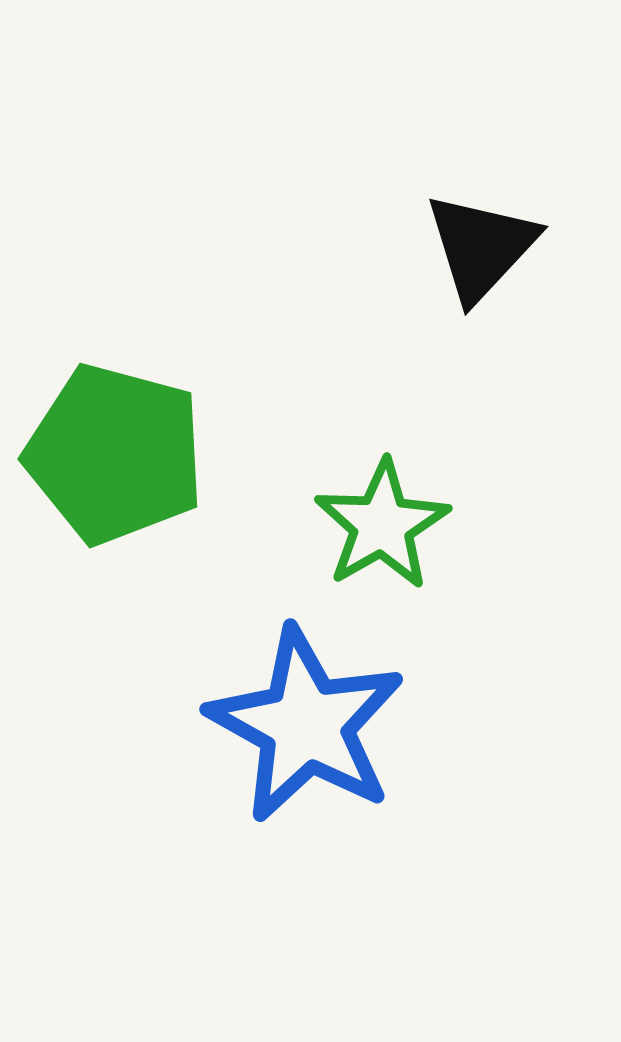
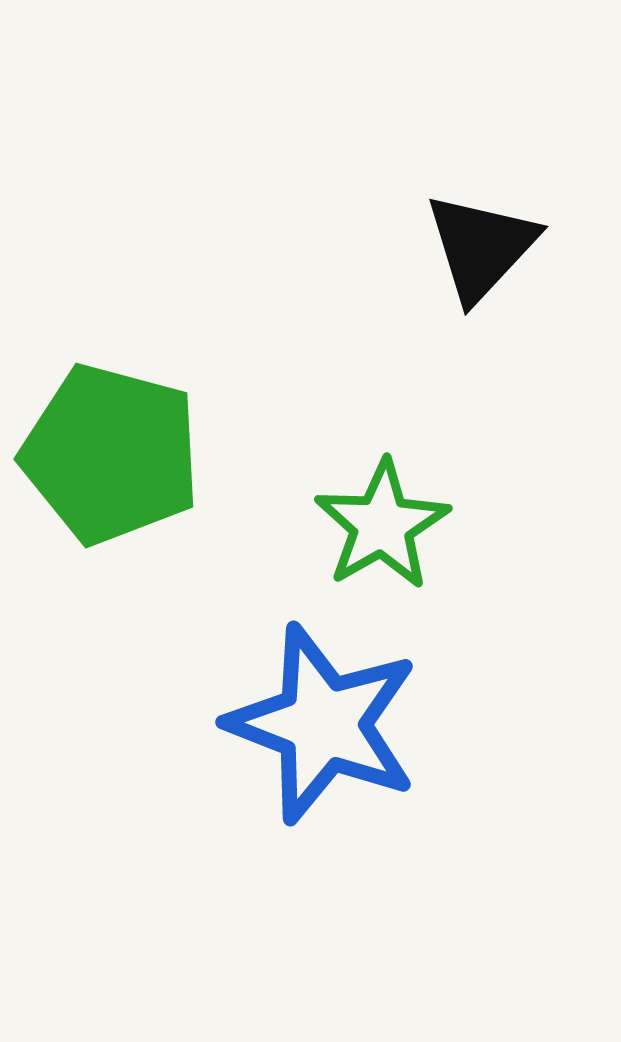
green pentagon: moved 4 px left
blue star: moved 17 px right, 1 px up; rotated 8 degrees counterclockwise
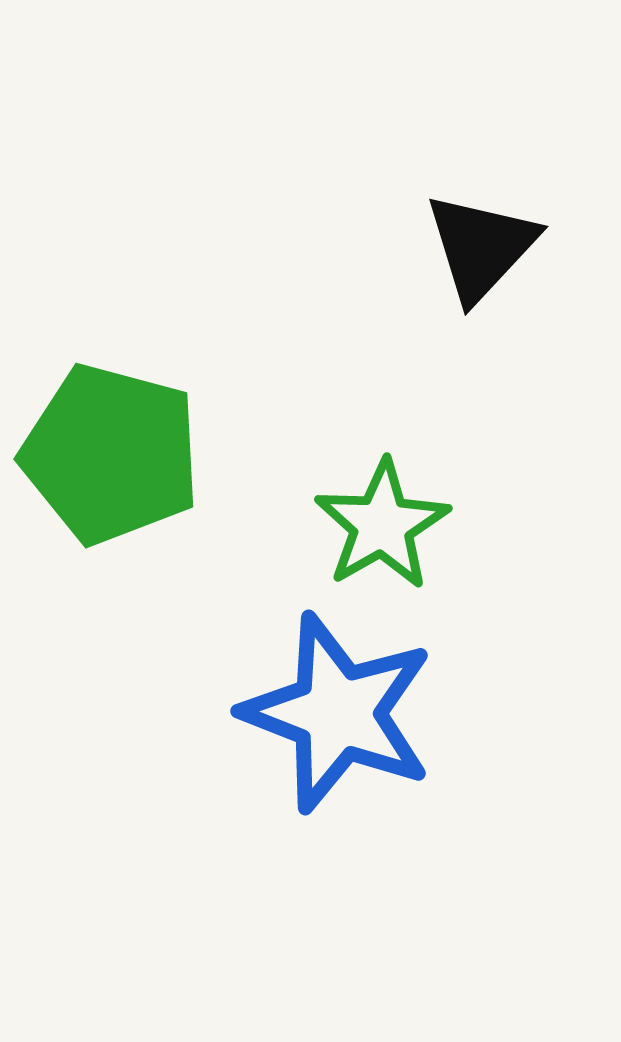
blue star: moved 15 px right, 11 px up
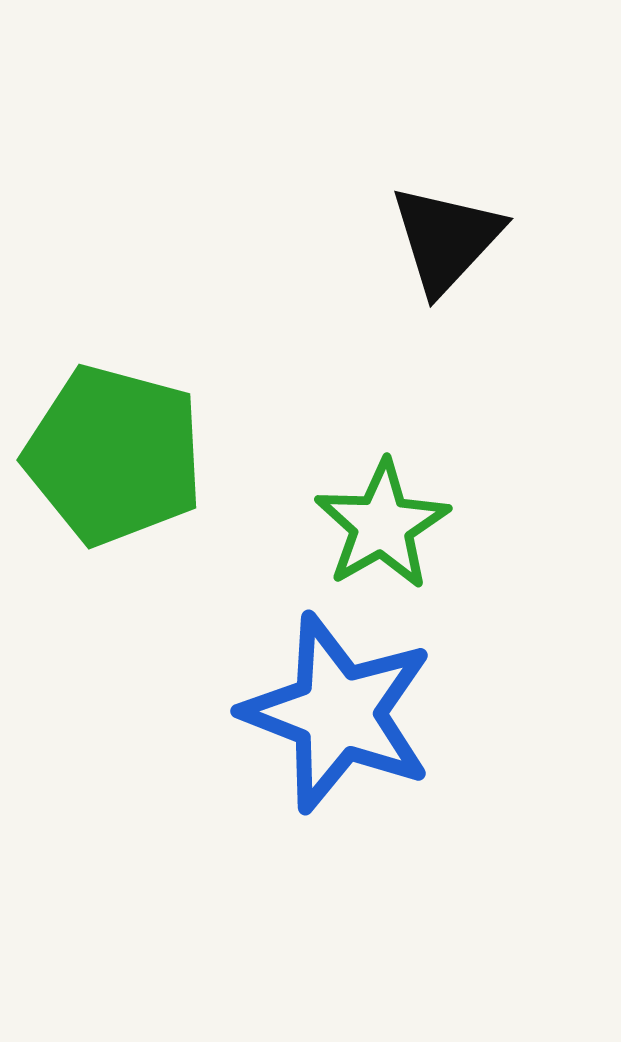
black triangle: moved 35 px left, 8 px up
green pentagon: moved 3 px right, 1 px down
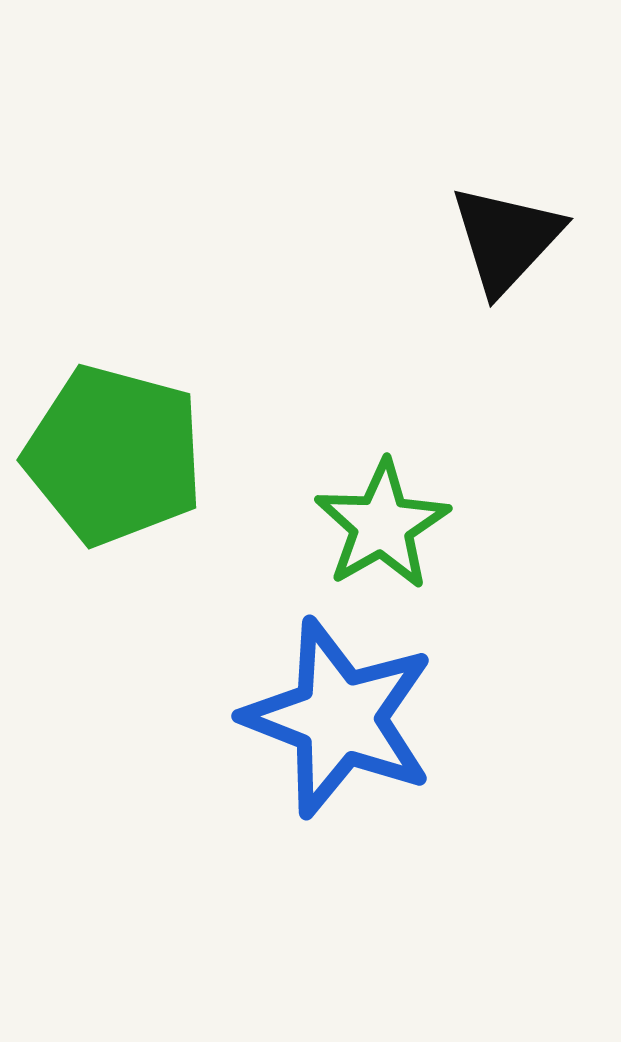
black triangle: moved 60 px right
blue star: moved 1 px right, 5 px down
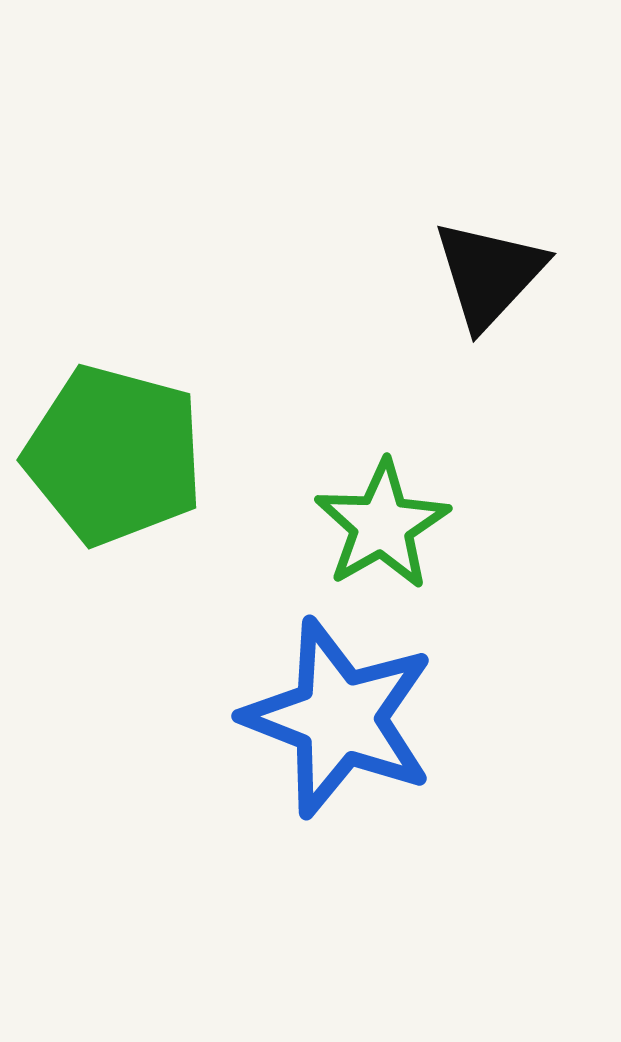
black triangle: moved 17 px left, 35 px down
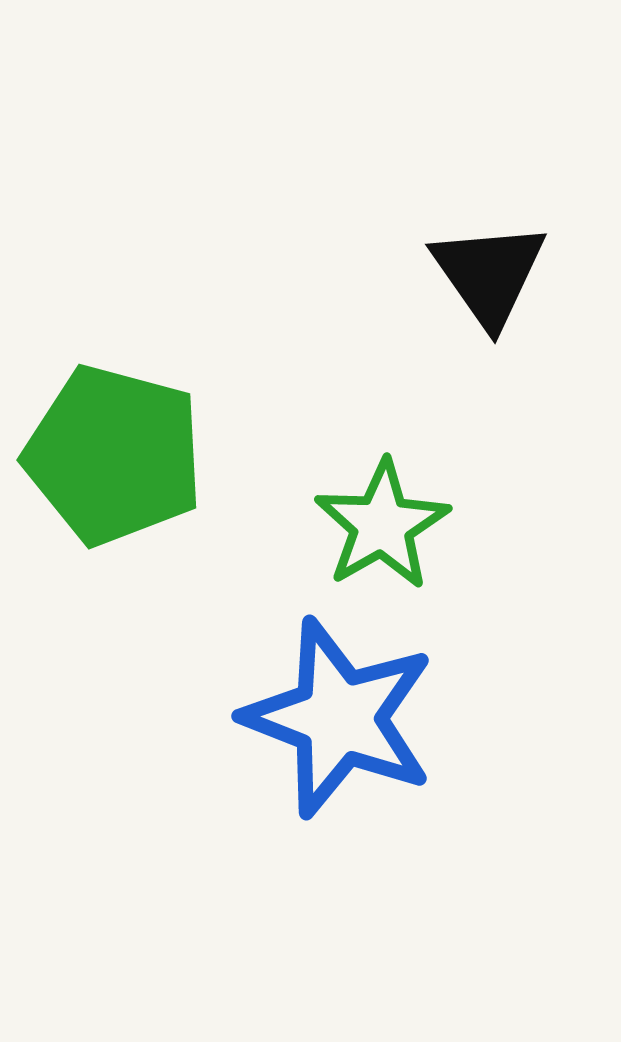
black triangle: rotated 18 degrees counterclockwise
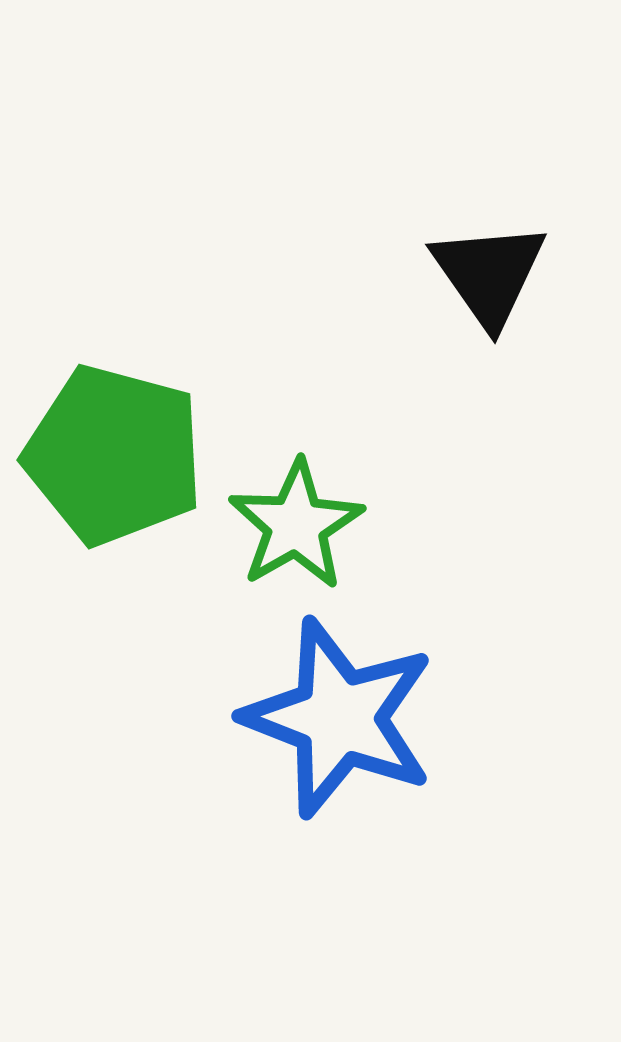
green star: moved 86 px left
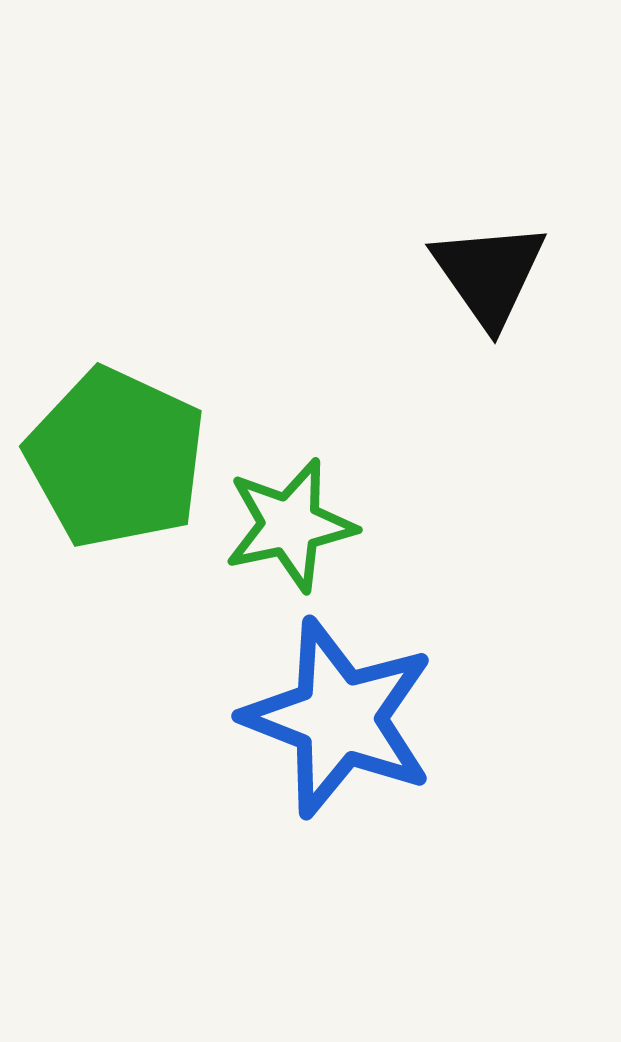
green pentagon: moved 2 px right, 3 px down; rotated 10 degrees clockwise
green star: moved 6 px left; rotated 18 degrees clockwise
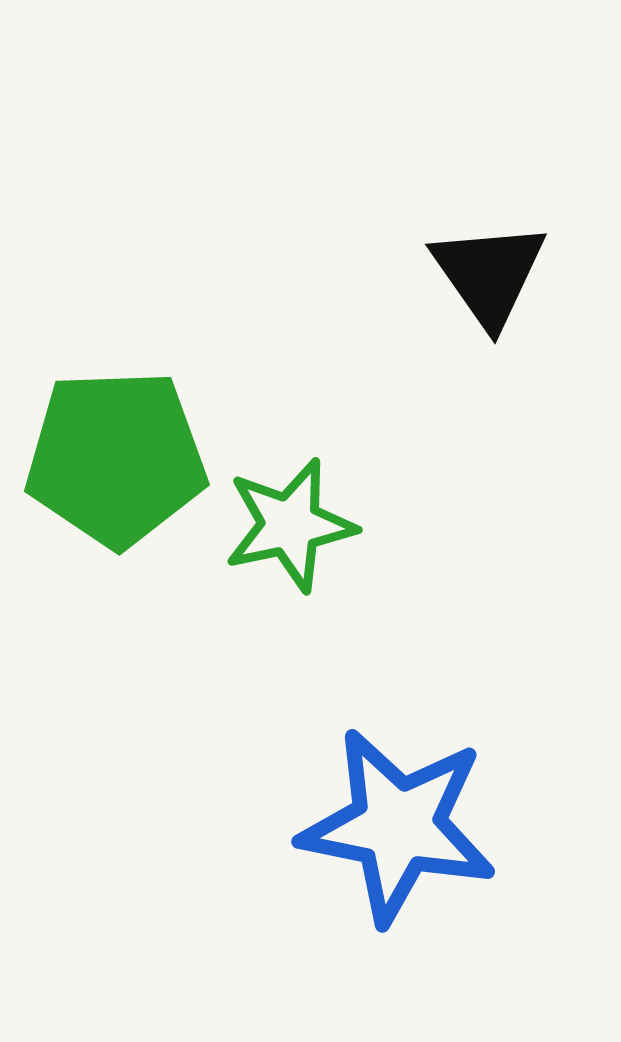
green pentagon: rotated 27 degrees counterclockwise
blue star: moved 59 px right, 108 px down; rotated 10 degrees counterclockwise
